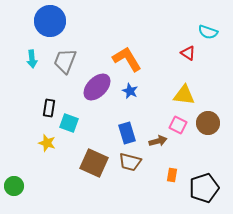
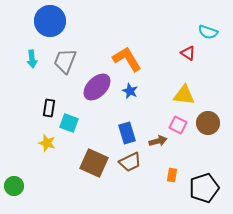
brown trapezoid: rotated 40 degrees counterclockwise
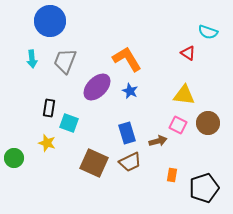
green circle: moved 28 px up
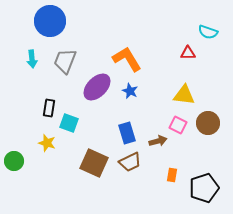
red triangle: rotated 35 degrees counterclockwise
green circle: moved 3 px down
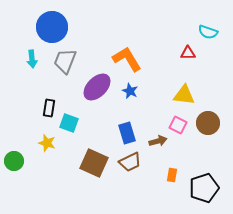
blue circle: moved 2 px right, 6 px down
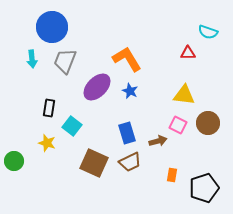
cyan square: moved 3 px right, 3 px down; rotated 18 degrees clockwise
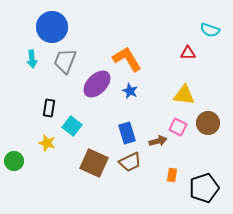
cyan semicircle: moved 2 px right, 2 px up
purple ellipse: moved 3 px up
pink square: moved 2 px down
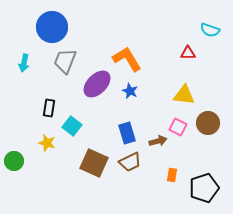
cyan arrow: moved 8 px left, 4 px down; rotated 18 degrees clockwise
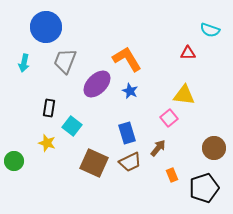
blue circle: moved 6 px left
brown circle: moved 6 px right, 25 px down
pink square: moved 9 px left, 9 px up; rotated 24 degrees clockwise
brown arrow: moved 7 px down; rotated 36 degrees counterclockwise
orange rectangle: rotated 32 degrees counterclockwise
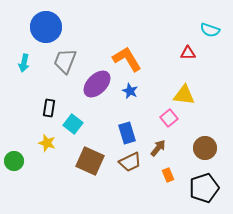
cyan square: moved 1 px right, 2 px up
brown circle: moved 9 px left
brown square: moved 4 px left, 2 px up
orange rectangle: moved 4 px left
